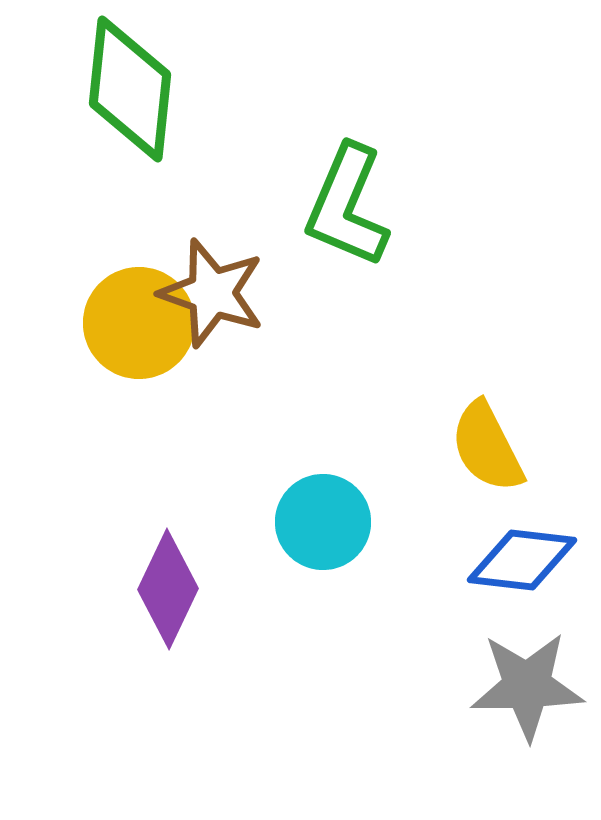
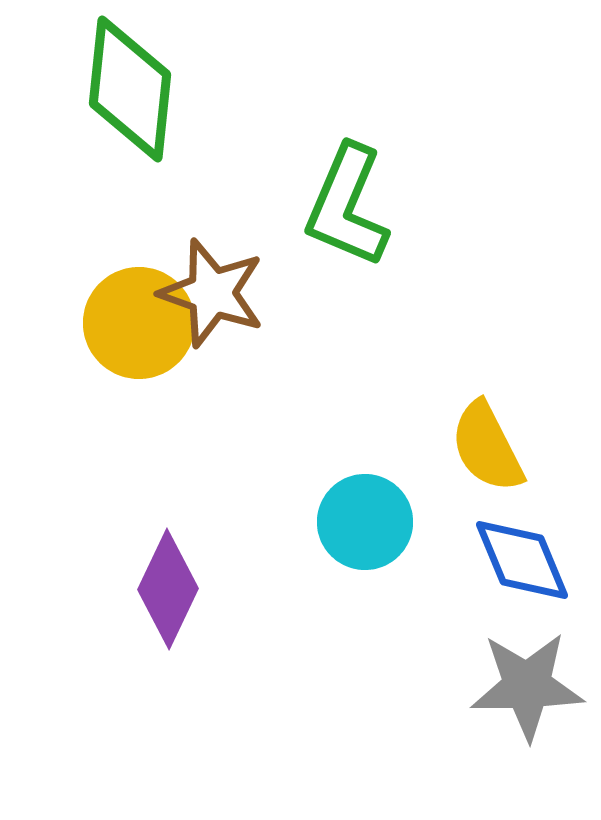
cyan circle: moved 42 px right
blue diamond: rotated 61 degrees clockwise
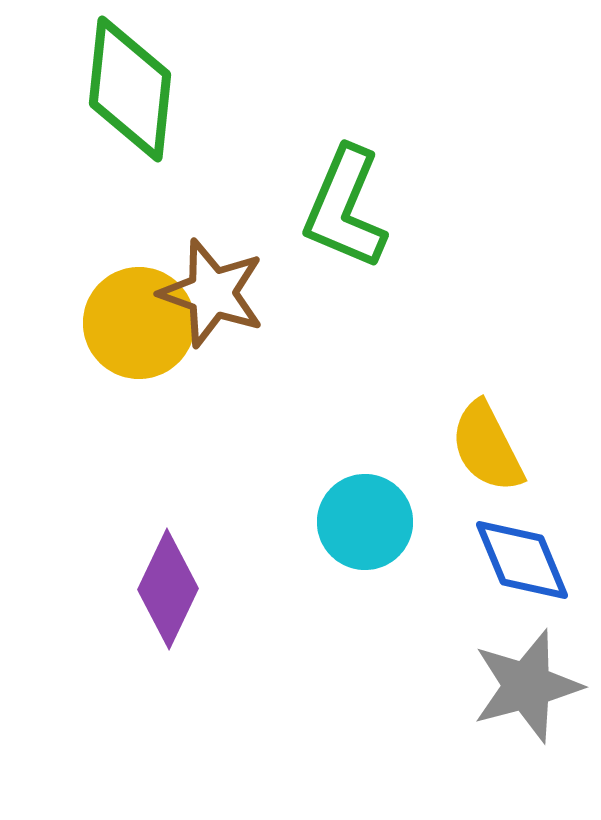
green L-shape: moved 2 px left, 2 px down
gray star: rotated 14 degrees counterclockwise
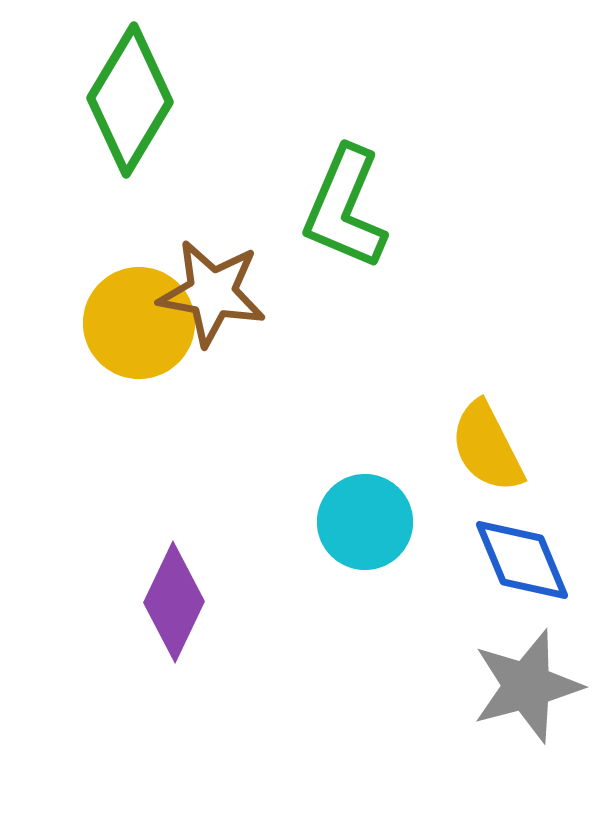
green diamond: moved 11 px down; rotated 25 degrees clockwise
brown star: rotated 9 degrees counterclockwise
purple diamond: moved 6 px right, 13 px down
